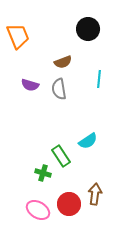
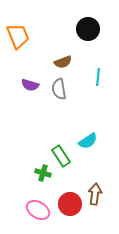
cyan line: moved 1 px left, 2 px up
red circle: moved 1 px right
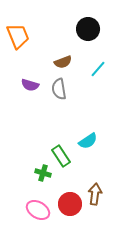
cyan line: moved 8 px up; rotated 36 degrees clockwise
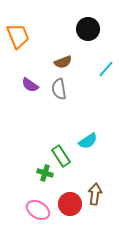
cyan line: moved 8 px right
purple semicircle: rotated 18 degrees clockwise
green cross: moved 2 px right
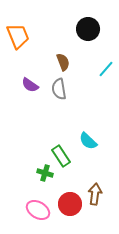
brown semicircle: rotated 90 degrees counterclockwise
cyan semicircle: rotated 78 degrees clockwise
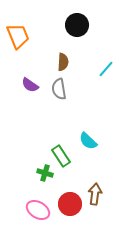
black circle: moved 11 px left, 4 px up
brown semicircle: rotated 24 degrees clockwise
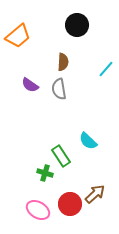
orange trapezoid: rotated 72 degrees clockwise
brown arrow: rotated 40 degrees clockwise
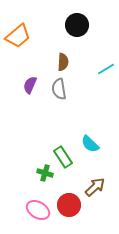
cyan line: rotated 18 degrees clockwise
purple semicircle: rotated 78 degrees clockwise
cyan semicircle: moved 2 px right, 3 px down
green rectangle: moved 2 px right, 1 px down
brown arrow: moved 7 px up
red circle: moved 1 px left, 1 px down
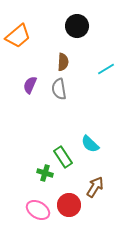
black circle: moved 1 px down
brown arrow: rotated 15 degrees counterclockwise
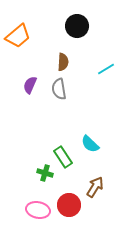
pink ellipse: rotated 20 degrees counterclockwise
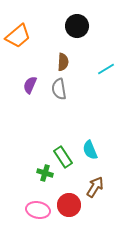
cyan semicircle: moved 6 px down; rotated 24 degrees clockwise
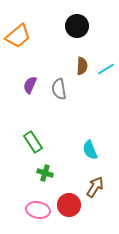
brown semicircle: moved 19 px right, 4 px down
green rectangle: moved 30 px left, 15 px up
